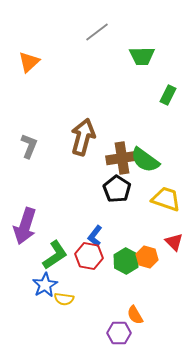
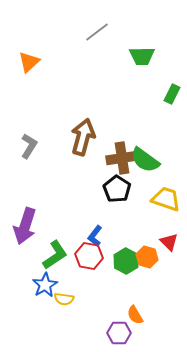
green rectangle: moved 4 px right, 1 px up
gray L-shape: rotated 10 degrees clockwise
red triangle: moved 5 px left
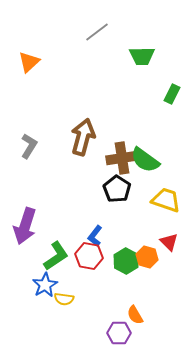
yellow trapezoid: moved 1 px down
green L-shape: moved 1 px right, 1 px down
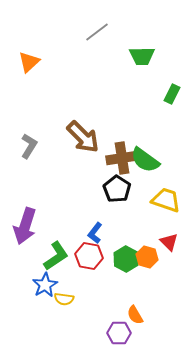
brown arrow: rotated 120 degrees clockwise
blue L-shape: moved 3 px up
green hexagon: moved 2 px up
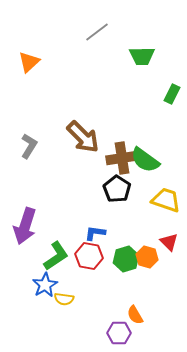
blue L-shape: rotated 60 degrees clockwise
green hexagon: rotated 15 degrees clockwise
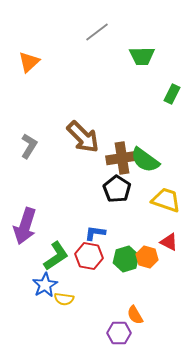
red triangle: rotated 18 degrees counterclockwise
